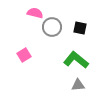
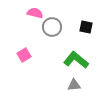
black square: moved 6 px right, 1 px up
gray triangle: moved 4 px left
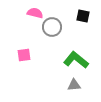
black square: moved 3 px left, 11 px up
pink square: rotated 24 degrees clockwise
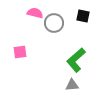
gray circle: moved 2 px right, 4 px up
pink square: moved 4 px left, 3 px up
green L-shape: rotated 80 degrees counterclockwise
gray triangle: moved 2 px left
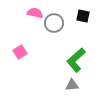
pink square: rotated 24 degrees counterclockwise
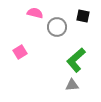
gray circle: moved 3 px right, 4 px down
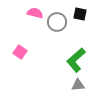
black square: moved 3 px left, 2 px up
gray circle: moved 5 px up
pink square: rotated 24 degrees counterclockwise
gray triangle: moved 6 px right
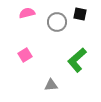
pink semicircle: moved 8 px left; rotated 28 degrees counterclockwise
pink square: moved 5 px right, 3 px down; rotated 24 degrees clockwise
green L-shape: moved 1 px right
gray triangle: moved 27 px left
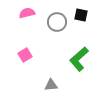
black square: moved 1 px right, 1 px down
green L-shape: moved 2 px right, 1 px up
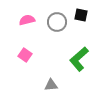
pink semicircle: moved 7 px down
pink square: rotated 24 degrees counterclockwise
